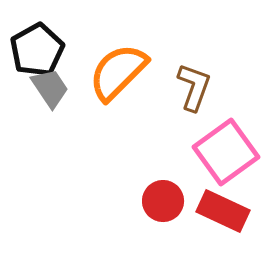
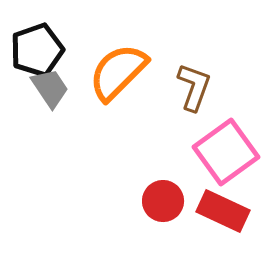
black pentagon: rotated 10 degrees clockwise
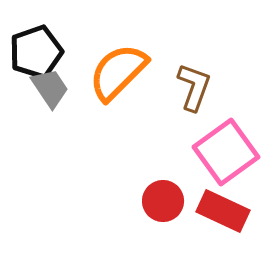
black pentagon: moved 1 px left, 2 px down
